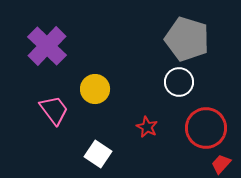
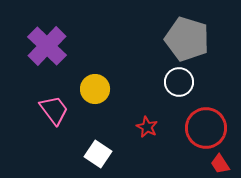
red trapezoid: moved 1 px left; rotated 75 degrees counterclockwise
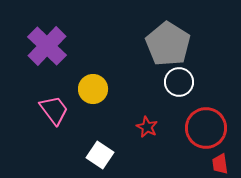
gray pentagon: moved 19 px left, 5 px down; rotated 15 degrees clockwise
yellow circle: moved 2 px left
white square: moved 2 px right, 1 px down
red trapezoid: rotated 25 degrees clockwise
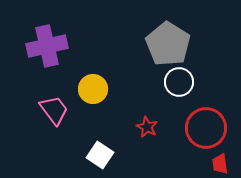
purple cross: rotated 33 degrees clockwise
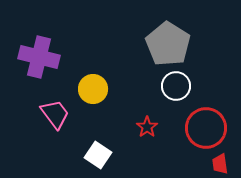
purple cross: moved 8 px left, 11 px down; rotated 27 degrees clockwise
white circle: moved 3 px left, 4 px down
pink trapezoid: moved 1 px right, 4 px down
red star: rotated 10 degrees clockwise
white square: moved 2 px left
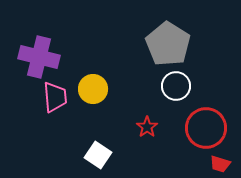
pink trapezoid: moved 17 px up; rotated 32 degrees clockwise
red trapezoid: rotated 65 degrees counterclockwise
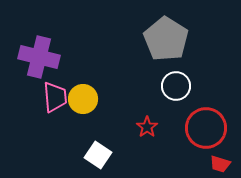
gray pentagon: moved 2 px left, 5 px up
yellow circle: moved 10 px left, 10 px down
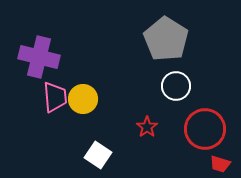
red circle: moved 1 px left, 1 px down
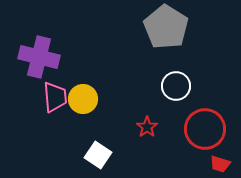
gray pentagon: moved 12 px up
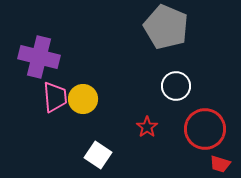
gray pentagon: rotated 9 degrees counterclockwise
